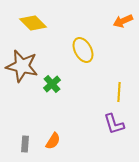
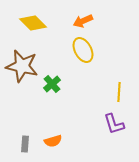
orange arrow: moved 40 px left
orange semicircle: rotated 42 degrees clockwise
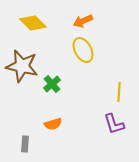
orange semicircle: moved 17 px up
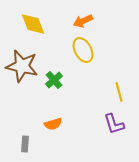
yellow diamond: moved 1 px down; rotated 24 degrees clockwise
green cross: moved 2 px right, 4 px up
yellow line: rotated 18 degrees counterclockwise
